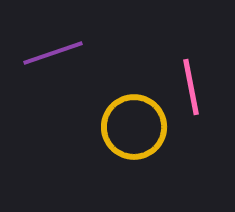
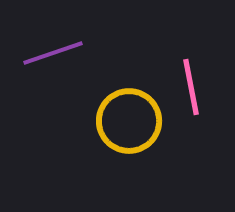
yellow circle: moved 5 px left, 6 px up
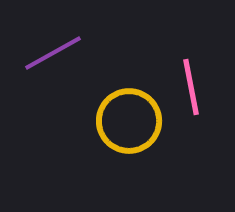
purple line: rotated 10 degrees counterclockwise
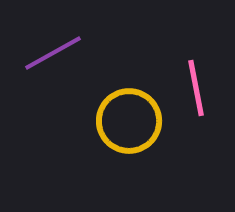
pink line: moved 5 px right, 1 px down
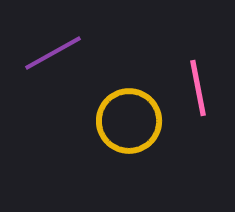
pink line: moved 2 px right
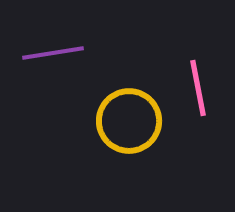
purple line: rotated 20 degrees clockwise
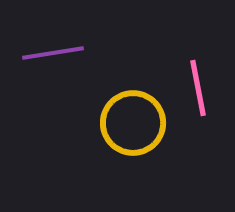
yellow circle: moved 4 px right, 2 px down
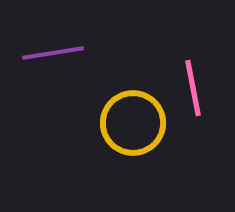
pink line: moved 5 px left
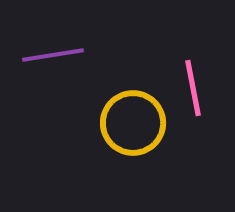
purple line: moved 2 px down
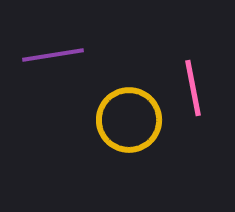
yellow circle: moved 4 px left, 3 px up
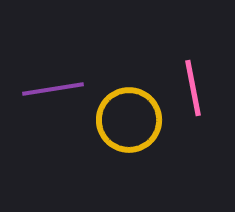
purple line: moved 34 px down
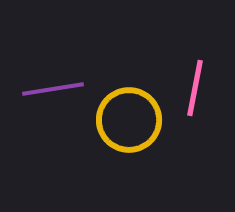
pink line: moved 2 px right; rotated 22 degrees clockwise
